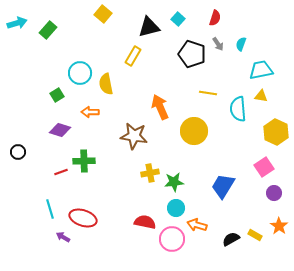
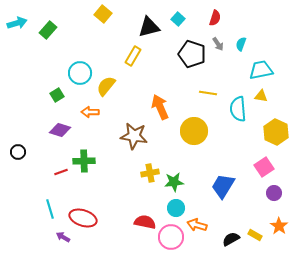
yellow semicircle at (106, 84): moved 2 px down; rotated 50 degrees clockwise
pink circle at (172, 239): moved 1 px left, 2 px up
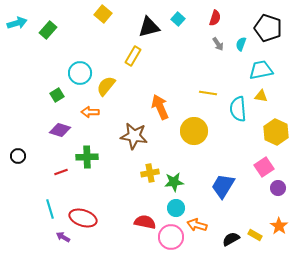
black pentagon at (192, 54): moved 76 px right, 26 px up
black circle at (18, 152): moved 4 px down
green cross at (84, 161): moved 3 px right, 4 px up
purple circle at (274, 193): moved 4 px right, 5 px up
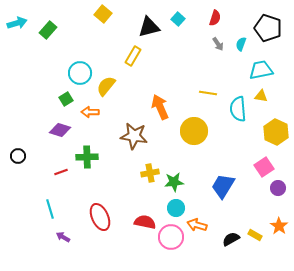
green square at (57, 95): moved 9 px right, 4 px down
red ellipse at (83, 218): moved 17 px right, 1 px up; rotated 48 degrees clockwise
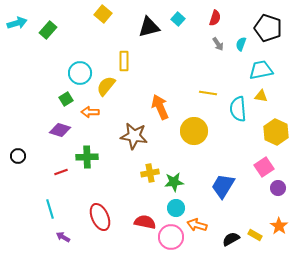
yellow rectangle at (133, 56): moved 9 px left, 5 px down; rotated 30 degrees counterclockwise
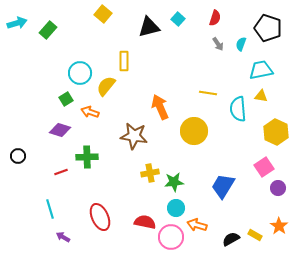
orange arrow at (90, 112): rotated 18 degrees clockwise
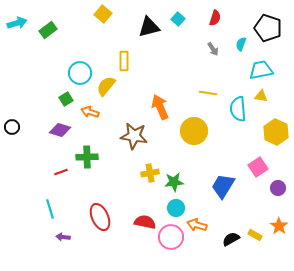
green rectangle at (48, 30): rotated 12 degrees clockwise
gray arrow at (218, 44): moved 5 px left, 5 px down
black circle at (18, 156): moved 6 px left, 29 px up
pink square at (264, 167): moved 6 px left
purple arrow at (63, 237): rotated 24 degrees counterclockwise
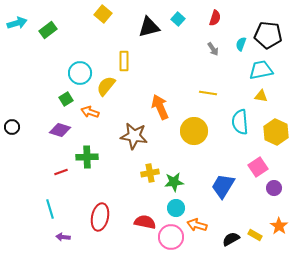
black pentagon at (268, 28): moved 7 px down; rotated 12 degrees counterclockwise
cyan semicircle at (238, 109): moved 2 px right, 13 px down
purple circle at (278, 188): moved 4 px left
red ellipse at (100, 217): rotated 36 degrees clockwise
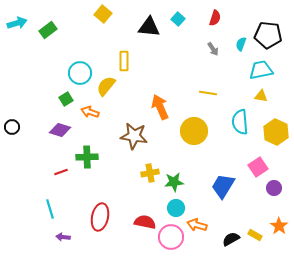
black triangle at (149, 27): rotated 20 degrees clockwise
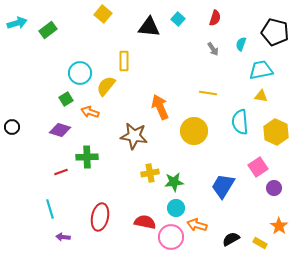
black pentagon at (268, 35): moved 7 px right, 3 px up; rotated 8 degrees clockwise
yellow rectangle at (255, 235): moved 5 px right, 8 px down
